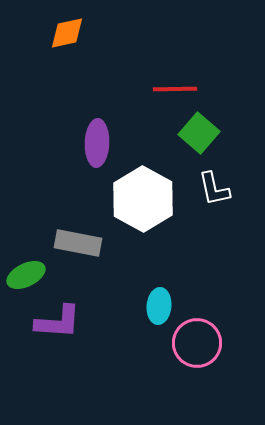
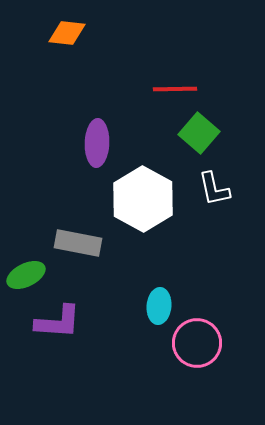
orange diamond: rotated 18 degrees clockwise
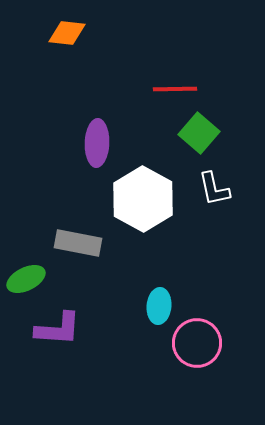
green ellipse: moved 4 px down
purple L-shape: moved 7 px down
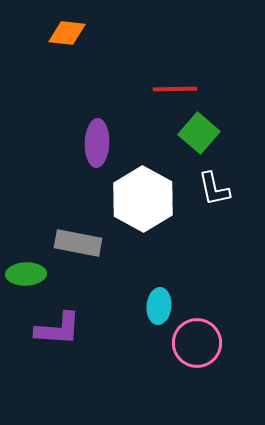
green ellipse: moved 5 px up; rotated 24 degrees clockwise
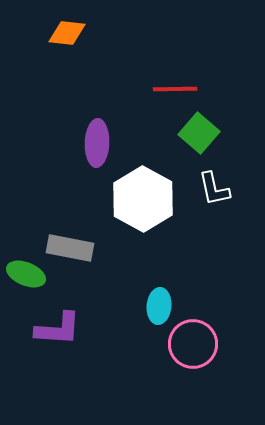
gray rectangle: moved 8 px left, 5 px down
green ellipse: rotated 24 degrees clockwise
pink circle: moved 4 px left, 1 px down
